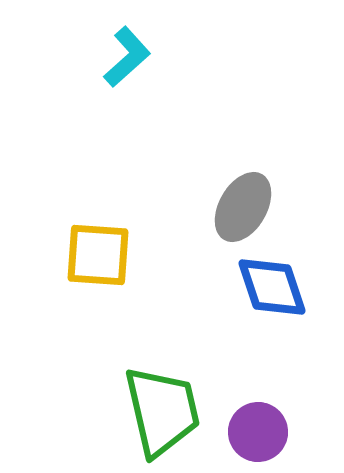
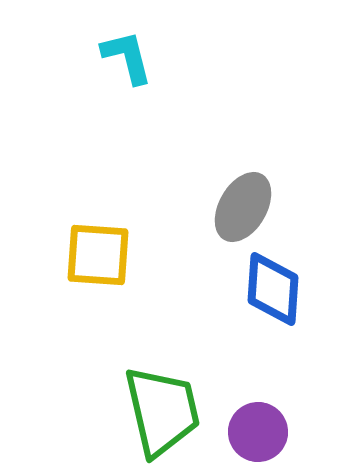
cyan L-shape: rotated 62 degrees counterclockwise
blue diamond: moved 1 px right, 2 px down; rotated 22 degrees clockwise
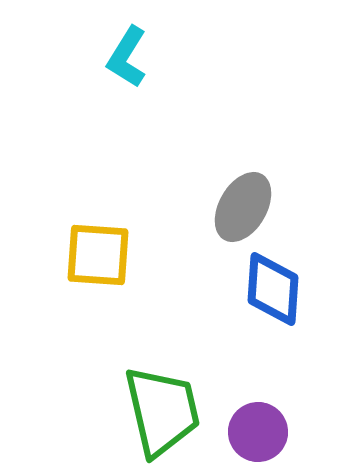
cyan L-shape: rotated 134 degrees counterclockwise
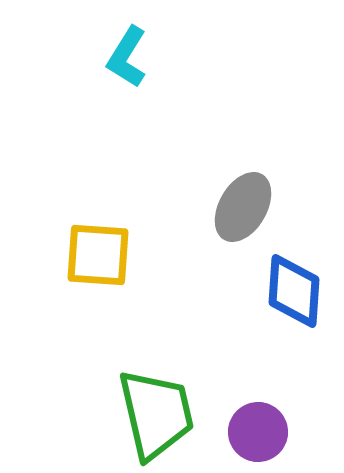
blue diamond: moved 21 px right, 2 px down
green trapezoid: moved 6 px left, 3 px down
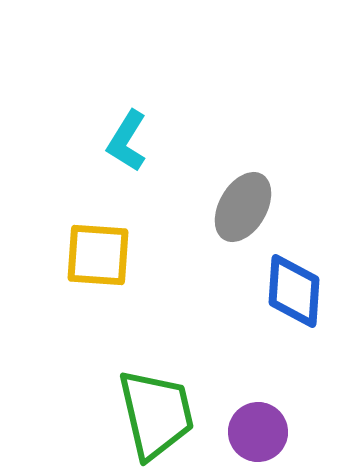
cyan L-shape: moved 84 px down
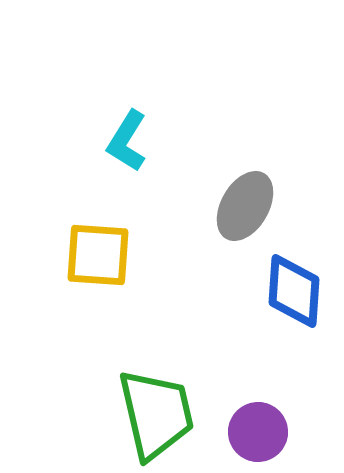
gray ellipse: moved 2 px right, 1 px up
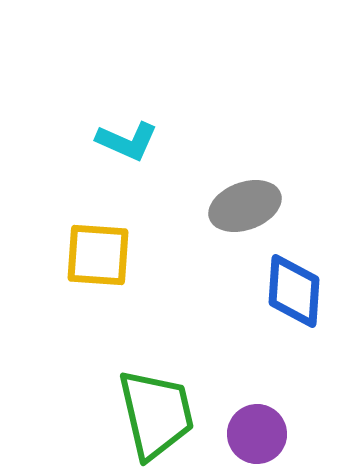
cyan L-shape: rotated 98 degrees counterclockwise
gray ellipse: rotated 40 degrees clockwise
purple circle: moved 1 px left, 2 px down
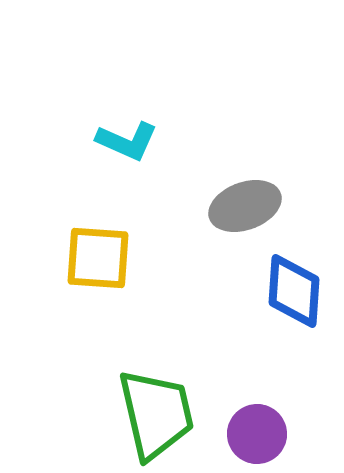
yellow square: moved 3 px down
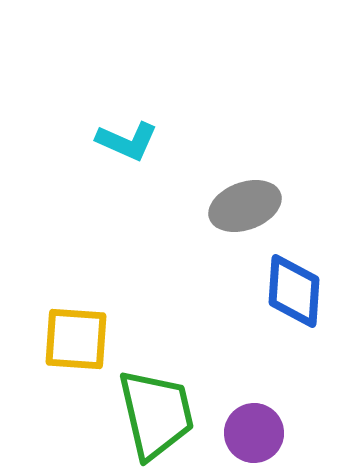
yellow square: moved 22 px left, 81 px down
purple circle: moved 3 px left, 1 px up
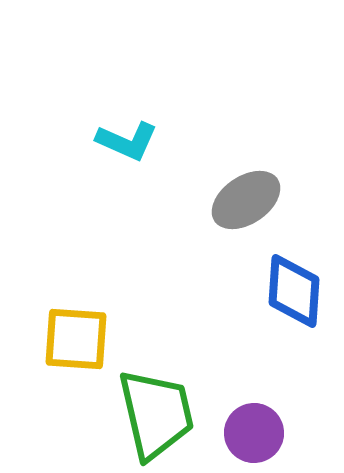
gray ellipse: moved 1 px right, 6 px up; rotated 14 degrees counterclockwise
